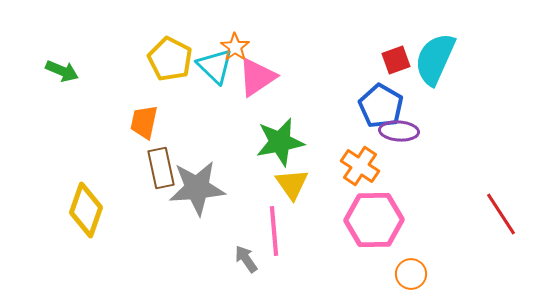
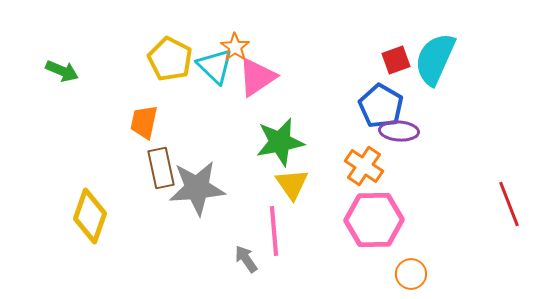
orange cross: moved 4 px right
yellow diamond: moved 4 px right, 6 px down
red line: moved 8 px right, 10 px up; rotated 12 degrees clockwise
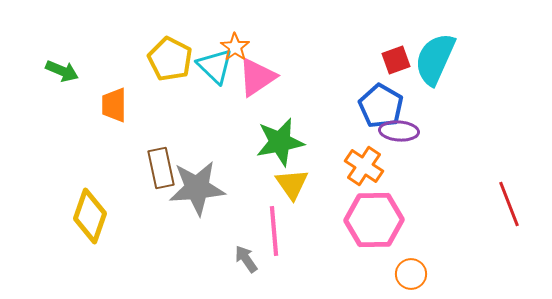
orange trapezoid: moved 30 px left, 17 px up; rotated 12 degrees counterclockwise
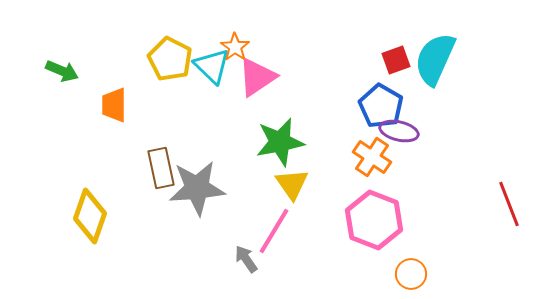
cyan triangle: moved 3 px left
purple ellipse: rotated 9 degrees clockwise
orange cross: moved 8 px right, 9 px up
pink hexagon: rotated 22 degrees clockwise
pink line: rotated 36 degrees clockwise
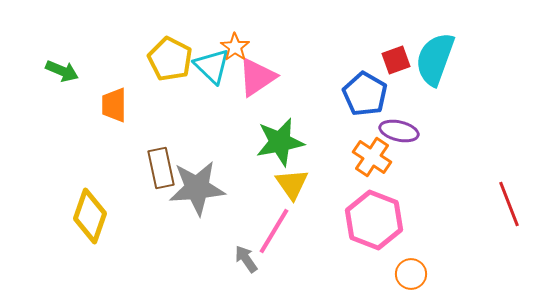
cyan semicircle: rotated 4 degrees counterclockwise
blue pentagon: moved 16 px left, 12 px up
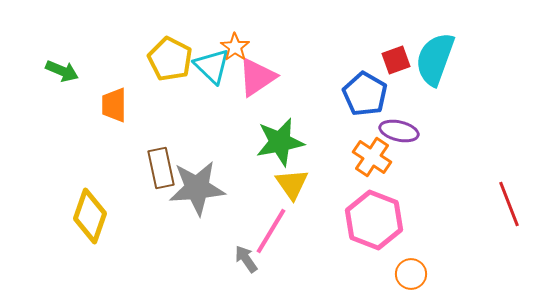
pink line: moved 3 px left
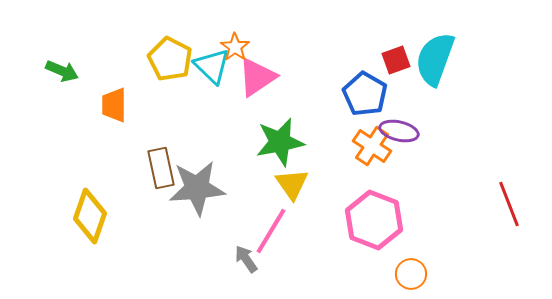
orange cross: moved 11 px up
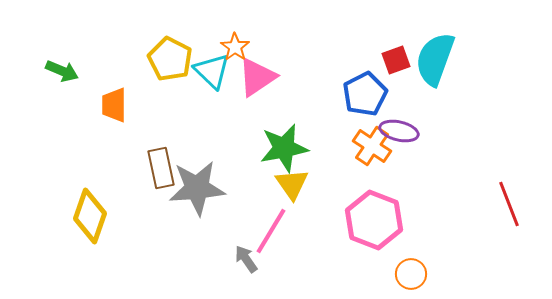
cyan triangle: moved 5 px down
blue pentagon: rotated 15 degrees clockwise
green star: moved 4 px right, 6 px down
